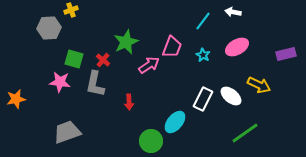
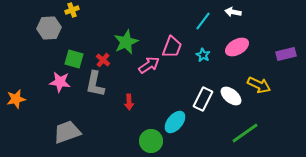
yellow cross: moved 1 px right
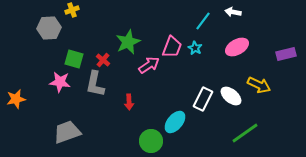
green star: moved 2 px right
cyan star: moved 8 px left, 7 px up
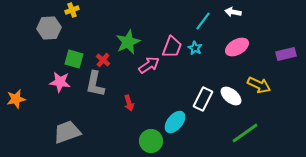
red arrow: moved 1 px down; rotated 14 degrees counterclockwise
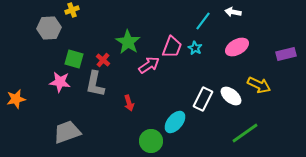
green star: rotated 15 degrees counterclockwise
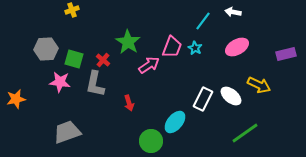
gray hexagon: moved 3 px left, 21 px down
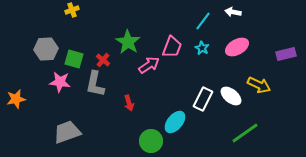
cyan star: moved 7 px right
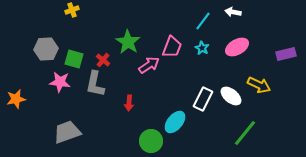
red arrow: rotated 21 degrees clockwise
green line: rotated 16 degrees counterclockwise
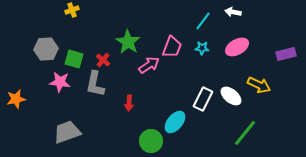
cyan star: rotated 24 degrees counterclockwise
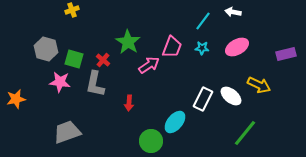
gray hexagon: rotated 20 degrees clockwise
